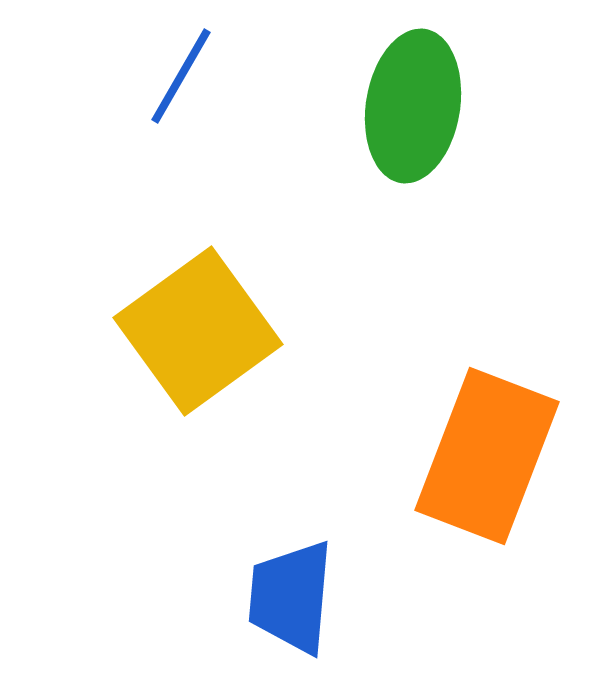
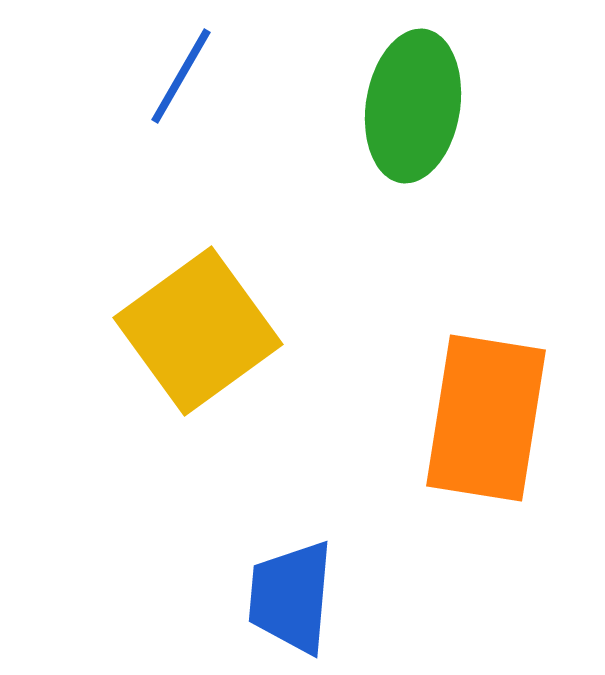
orange rectangle: moved 1 px left, 38 px up; rotated 12 degrees counterclockwise
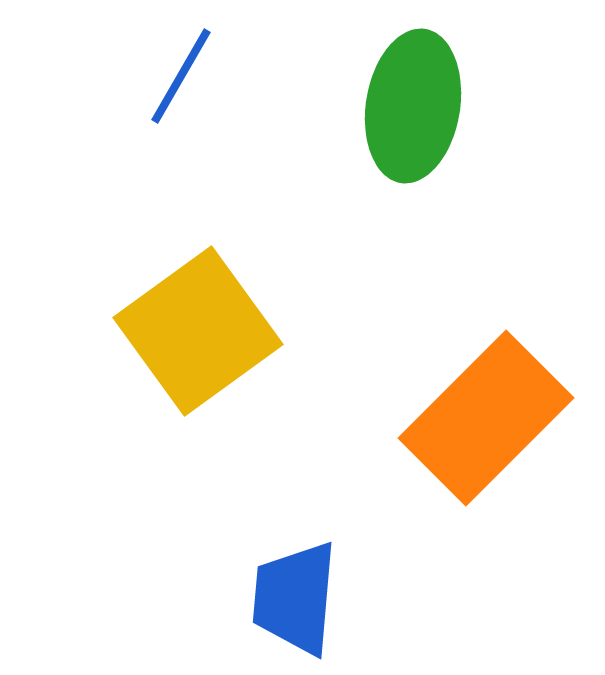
orange rectangle: rotated 36 degrees clockwise
blue trapezoid: moved 4 px right, 1 px down
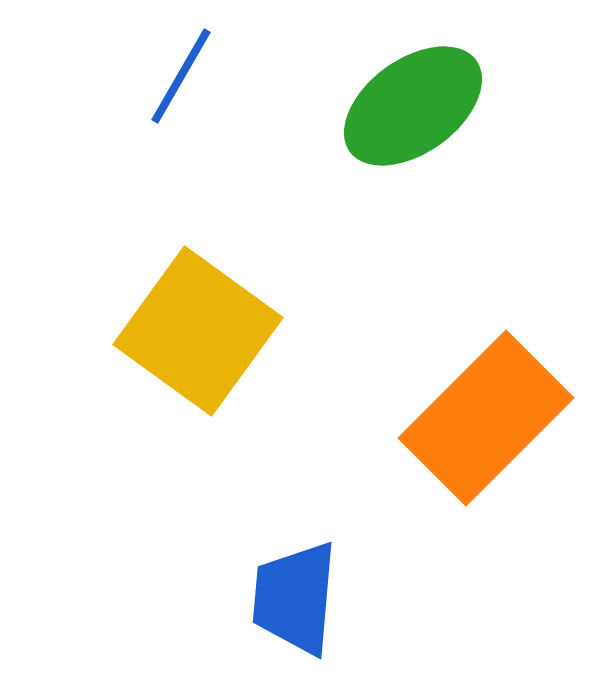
green ellipse: rotated 45 degrees clockwise
yellow square: rotated 18 degrees counterclockwise
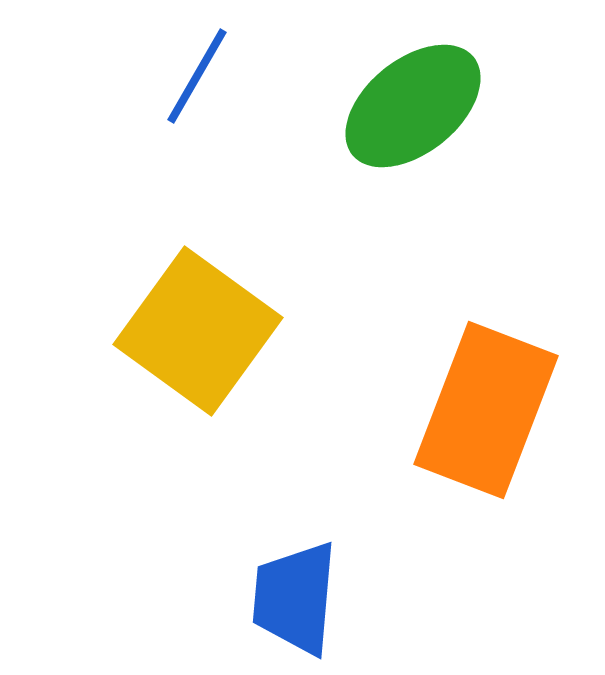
blue line: moved 16 px right
green ellipse: rotated 3 degrees counterclockwise
orange rectangle: moved 8 px up; rotated 24 degrees counterclockwise
